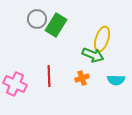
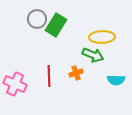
yellow ellipse: moved 2 px up; rotated 70 degrees clockwise
orange cross: moved 6 px left, 5 px up
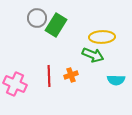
gray circle: moved 1 px up
orange cross: moved 5 px left, 2 px down
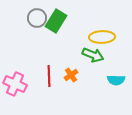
green rectangle: moved 4 px up
orange cross: rotated 16 degrees counterclockwise
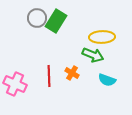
orange cross: moved 1 px right, 2 px up; rotated 24 degrees counterclockwise
cyan semicircle: moved 9 px left; rotated 18 degrees clockwise
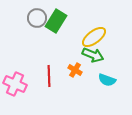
yellow ellipse: moved 8 px left; rotated 35 degrees counterclockwise
orange cross: moved 3 px right, 3 px up
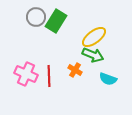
gray circle: moved 1 px left, 1 px up
cyan semicircle: moved 1 px right, 1 px up
pink cross: moved 11 px right, 10 px up
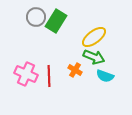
green arrow: moved 1 px right, 2 px down
cyan semicircle: moved 3 px left, 3 px up
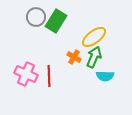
green arrow: rotated 90 degrees counterclockwise
orange cross: moved 1 px left, 13 px up
cyan semicircle: rotated 18 degrees counterclockwise
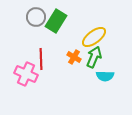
red line: moved 8 px left, 17 px up
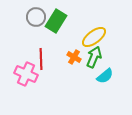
cyan semicircle: rotated 42 degrees counterclockwise
